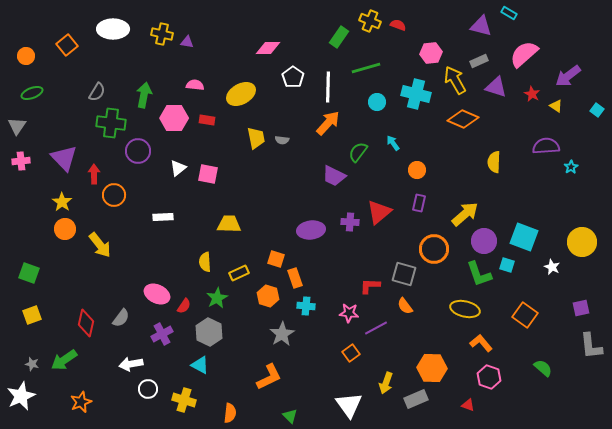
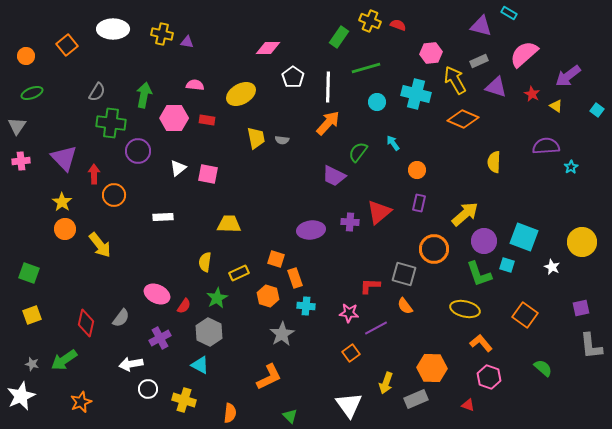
yellow semicircle at (205, 262): rotated 12 degrees clockwise
purple cross at (162, 334): moved 2 px left, 4 px down
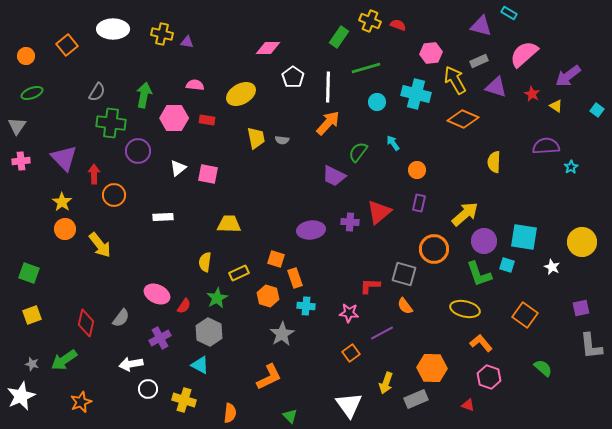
cyan square at (524, 237): rotated 12 degrees counterclockwise
purple line at (376, 328): moved 6 px right, 5 px down
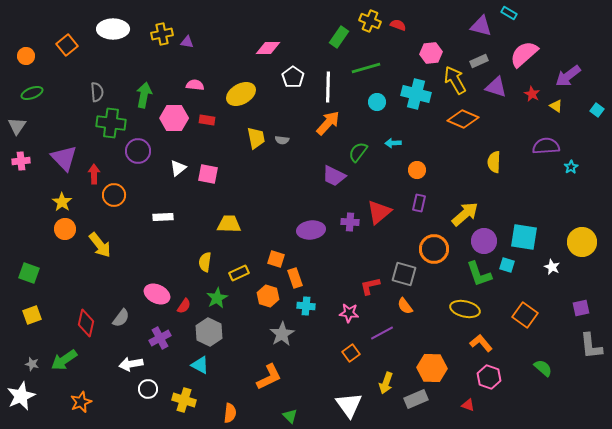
yellow cross at (162, 34): rotated 25 degrees counterclockwise
gray semicircle at (97, 92): rotated 36 degrees counterclockwise
cyan arrow at (393, 143): rotated 56 degrees counterclockwise
red L-shape at (370, 286): rotated 15 degrees counterclockwise
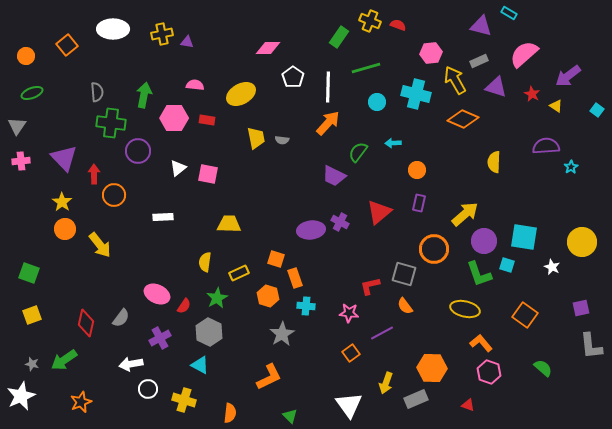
purple cross at (350, 222): moved 10 px left; rotated 24 degrees clockwise
pink hexagon at (489, 377): moved 5 px up
